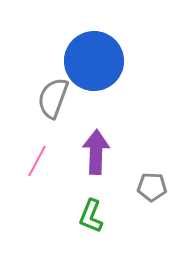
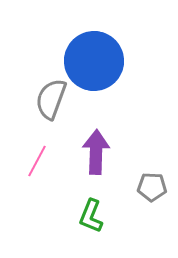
gray semicircle: moved 2 px left, 1 px down
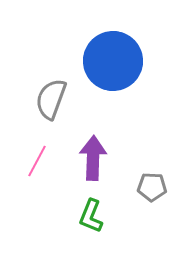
blue circle: moved 19 px right
purple arrow: moved 3 px left, 6 px down
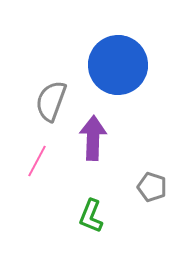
blue circle: moved 5 px right, 4 px down
gray semicircle: moved 2 px down
purple arrow: moved 20 px up
gray pentagon: rotated 16 degrees clockwise
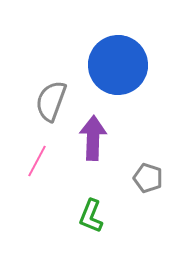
gray pentagon: moved 4 px left, 9 px up
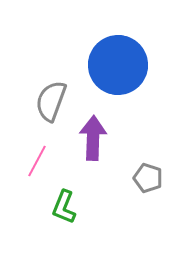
green L-shape: moved 27 px left, 9 px up
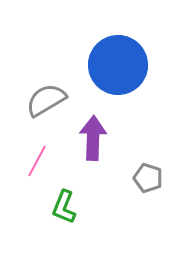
gray semicircle: moved 5 px left, 1 px up; rotated 39 degrees clockwise
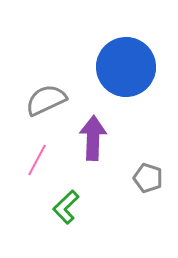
blue circle: moved 8 px right, 2 px down
gray semicircle: rotated 6 degrees clockwise
pink line: moved 1 px up
green L-shape: moved 2 px right; rotated 24 degrees clockwise
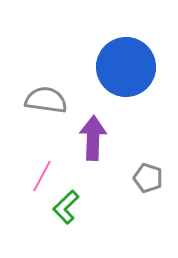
gray semicircle: rotated 33 degrees clockwise
pink line: moved 5 px right, 16 px down
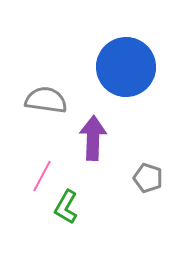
green L-shape: rotated 16 degrees counterclockwise
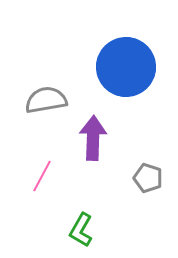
gray semicircle: rotated 18 degrees counterclockwise
green L-shape: moved 15 px right, 23 px down
